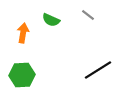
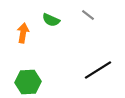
green hexagon: moved 6 px right, 7 px down
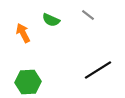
orange arrow: rotated 36 degrees counterclockwise
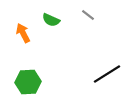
black line: moved 9 px right, 4 px down
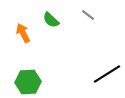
green semicircle: rotated 18 degrees clockwise
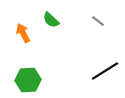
gray line: moved 10 px right, 6 px down
black line: moved 2 px left, 3 px up
green hexagon: moved 2 px up
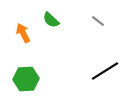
green hexagon: moved 2 px left, 1 px up
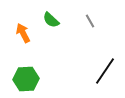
gray line: moved 8 px left; rotated 24 degrees clockwise
black line: rotated 24 degrees counterclockwise
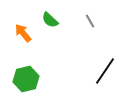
green semicircle: moved 1 px left
orange arrow: rotated 12 degrees counterclockwise
green hexagon: rotated 10 degrees counterclockwise
